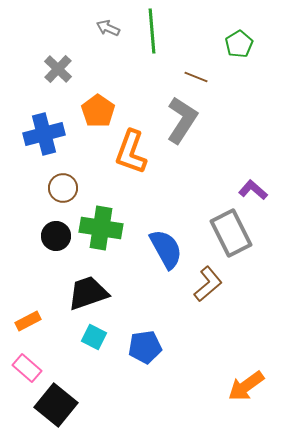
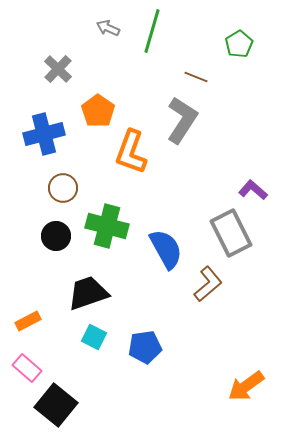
green line: rotated 21 degrees clockwise
green cross: moved 6 px right, 2 px up; rotated 6 degrees clockwise
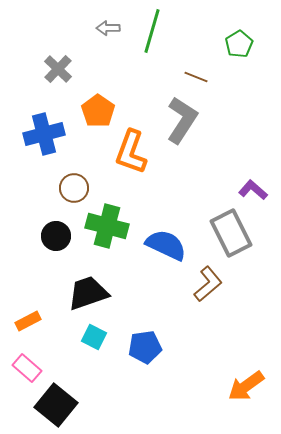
gray arrow: rotated 25 degrees counterclockwise
brown circle: moved 11 px right
blue semicircle: moved 4 px up; rotated 36 degrees counterclockwise
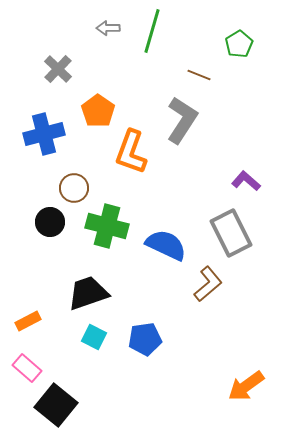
brown line: moved 3 px right, 2 px up
purple L-shape: moved 7 px left, 9 px up
black circle: moved 6 px left, 14 px up
blue pentagon: moved 8 px up
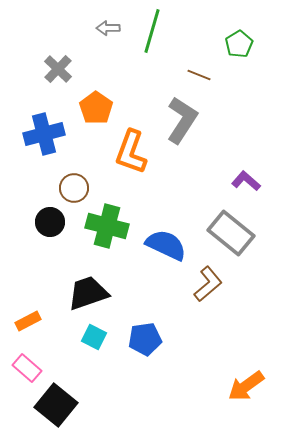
orange pentagon: moved 2 px left, 3 px up
gray rectangle: rotated 24 degrees counterclockwise
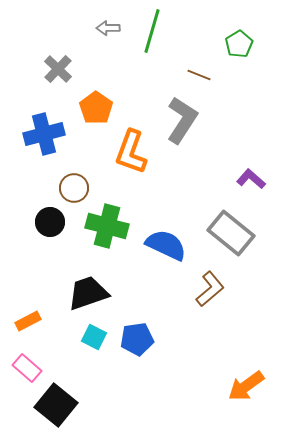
purple L-shape: moved 5 px right, 2 px up
brown L-shape: moved 2 px right, 5 px down
blue pentagon: moved 8 px left
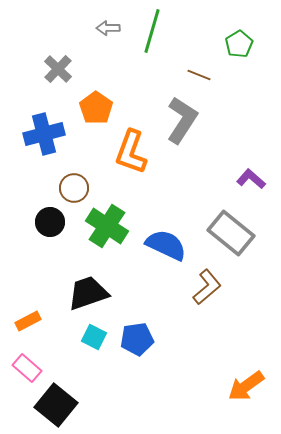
green cross: rotated 18 degrees clockwise
brown L-shape: moved 3 px left, 2 px up
